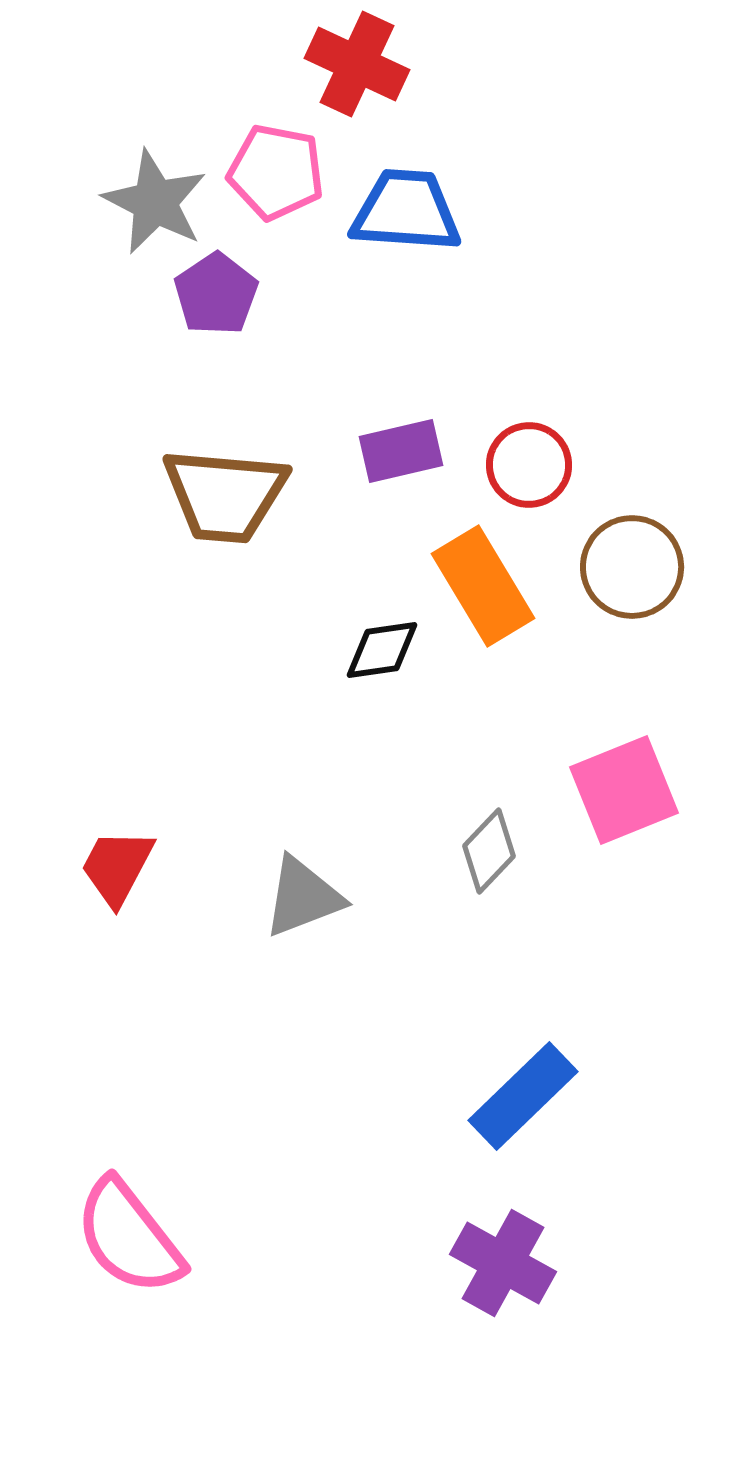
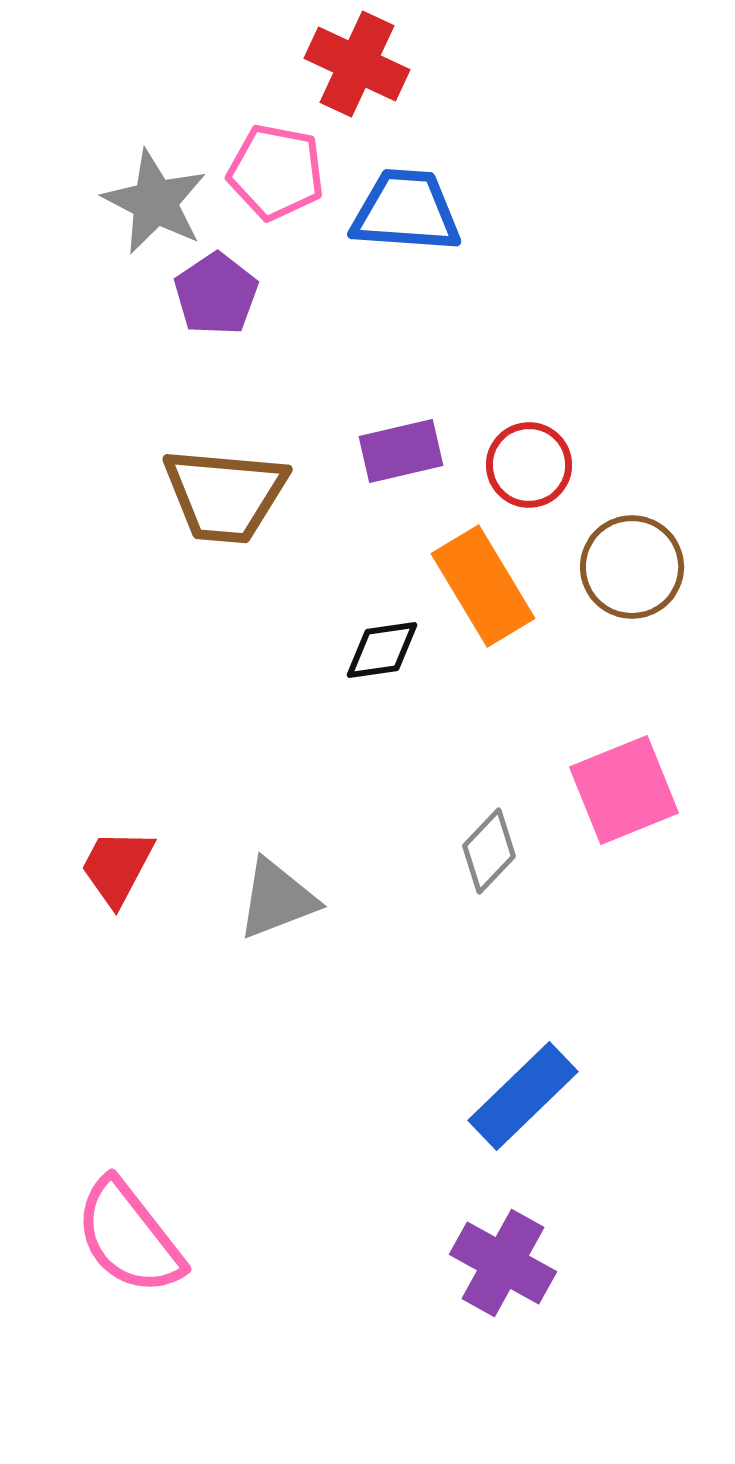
gray triangle: moved 26 px left, 2 px down
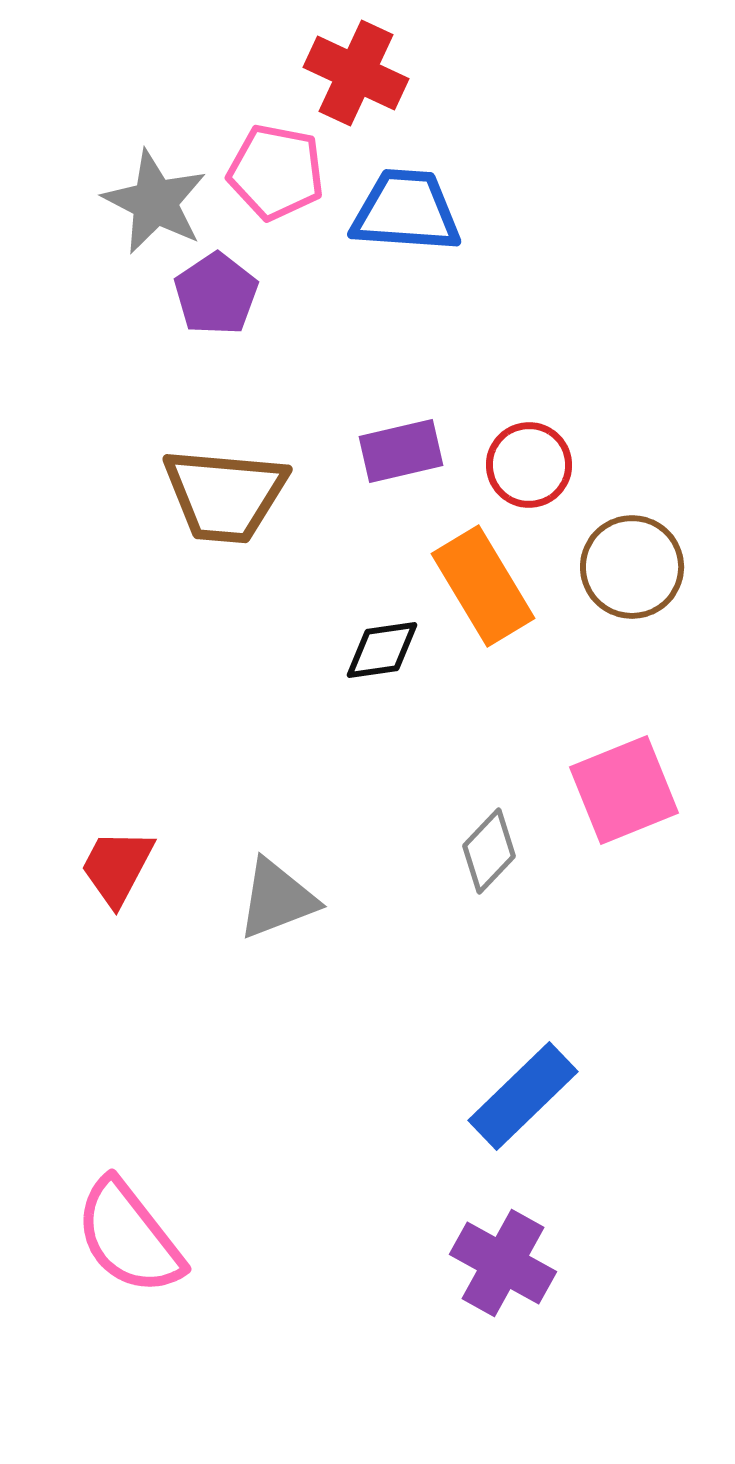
red cross: moved 1 px left, 9 px down
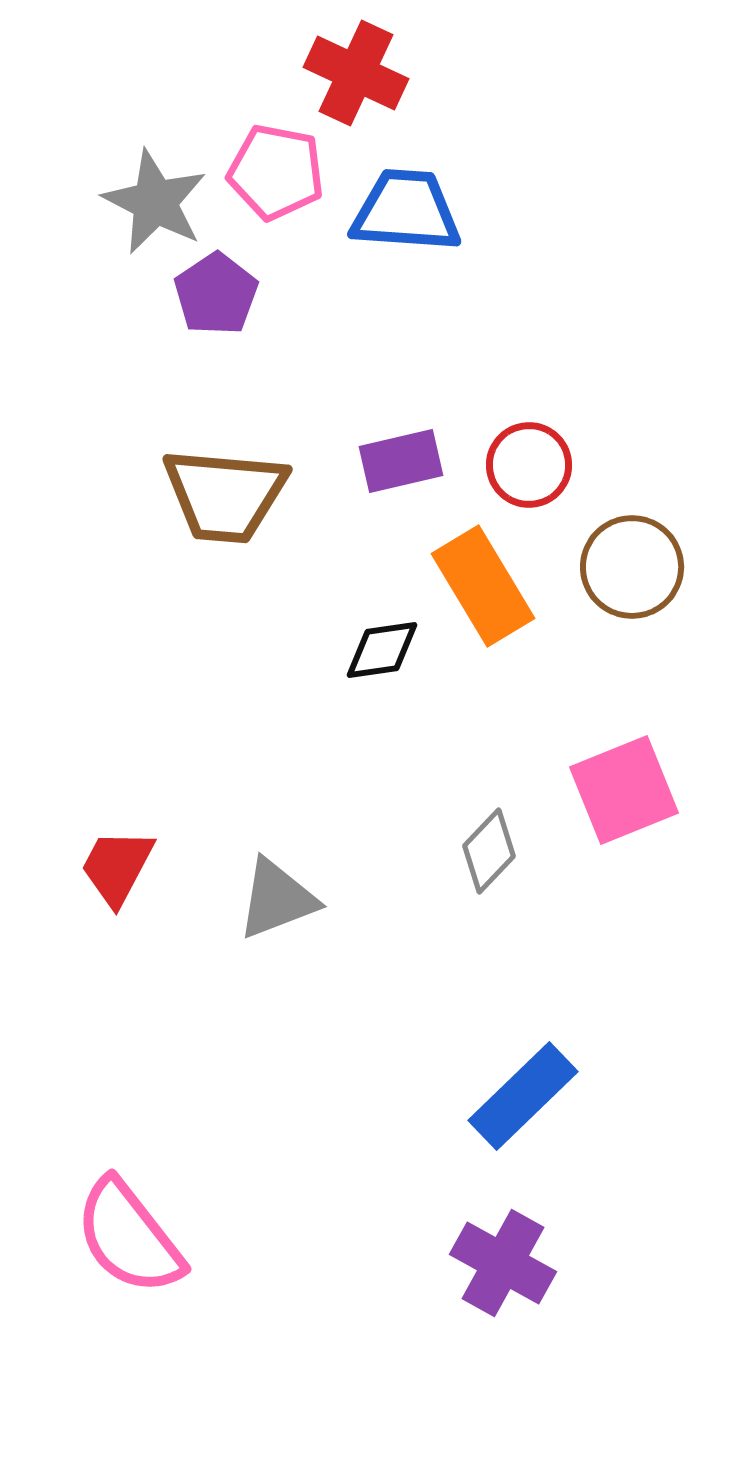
purple rectangle: moved 10 px down
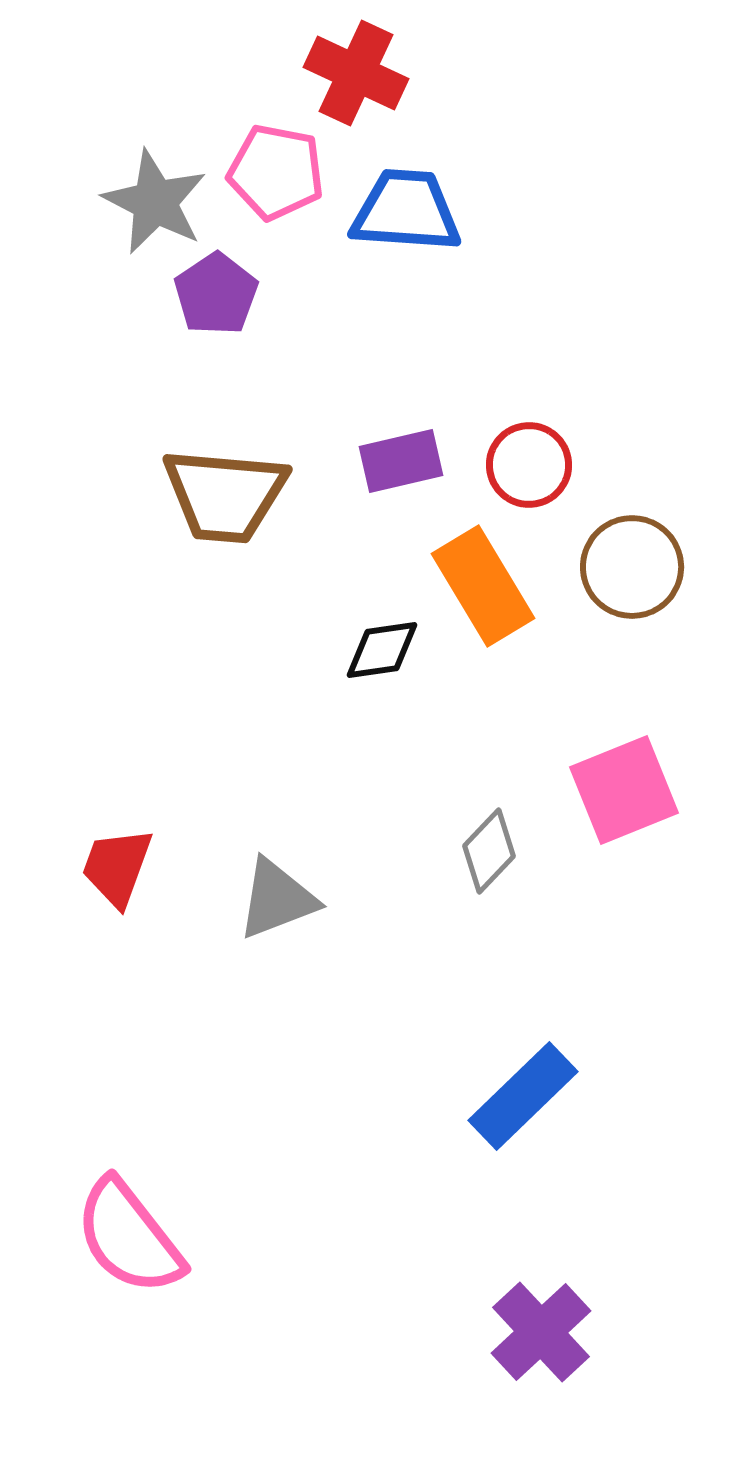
red trapezoid: rotated 8 degrees counterclockwise
purple cross: moved 38 px right, 69 px down; rotated 18 degrees clockwise
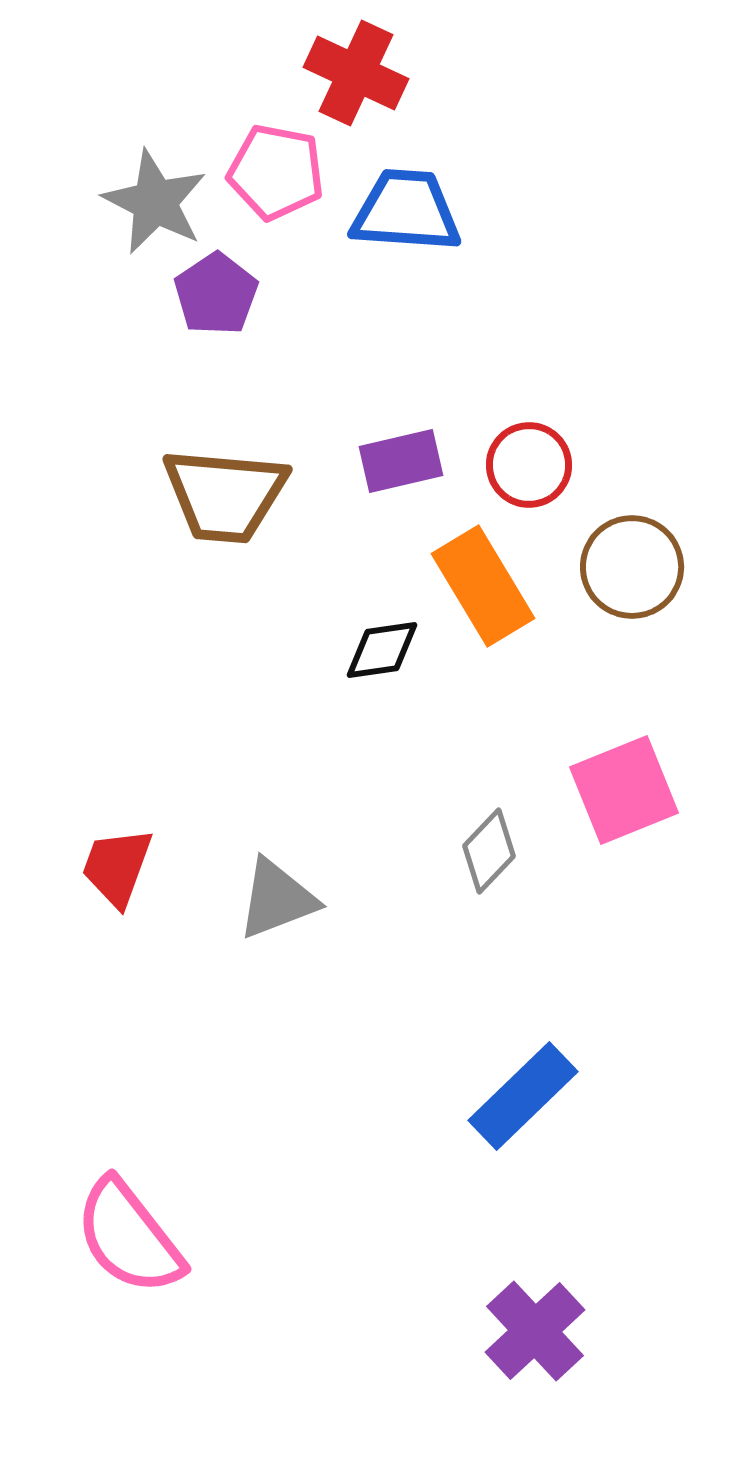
purple cross: moved 6 px left, 1 px up
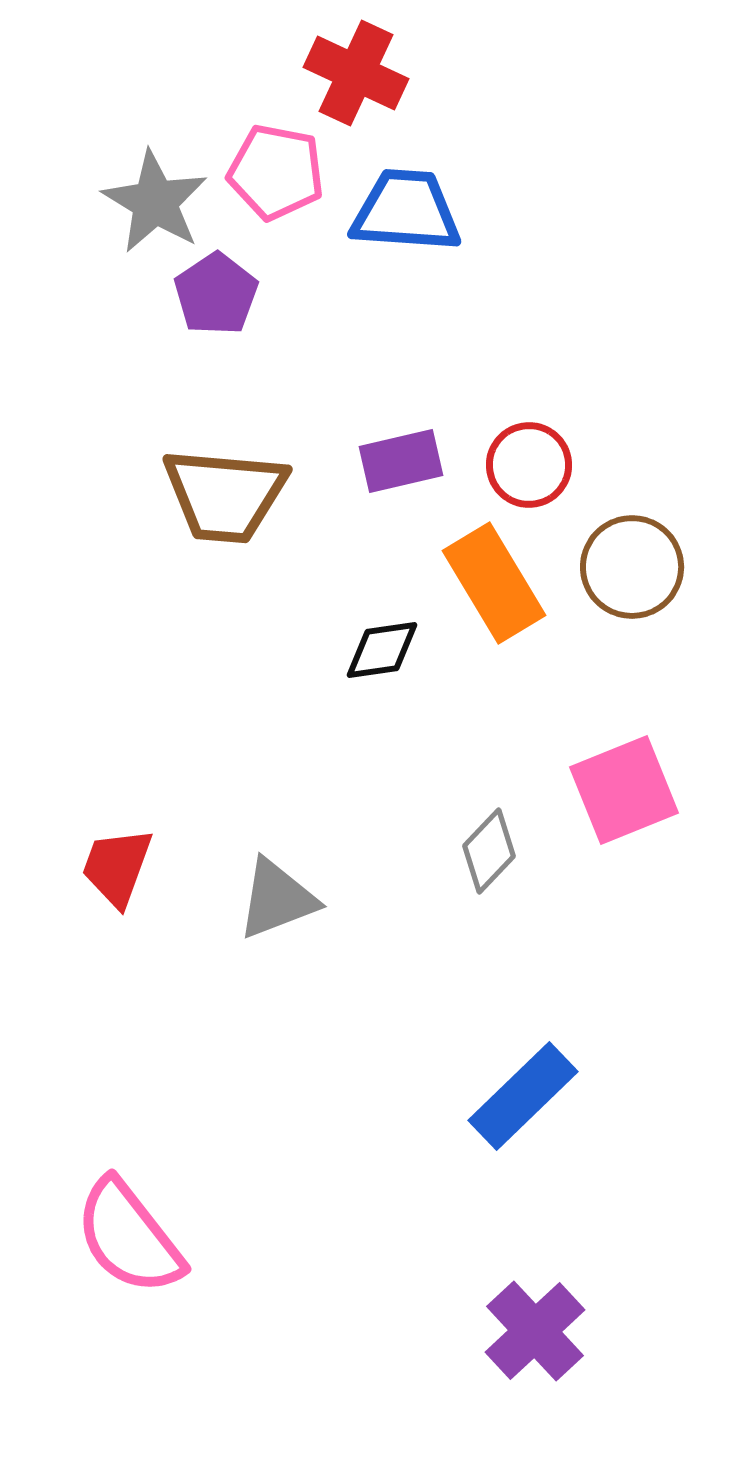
gray star: rotated 4 degrees clockwise
orange rectangle: moved 11 px right, 3 px up
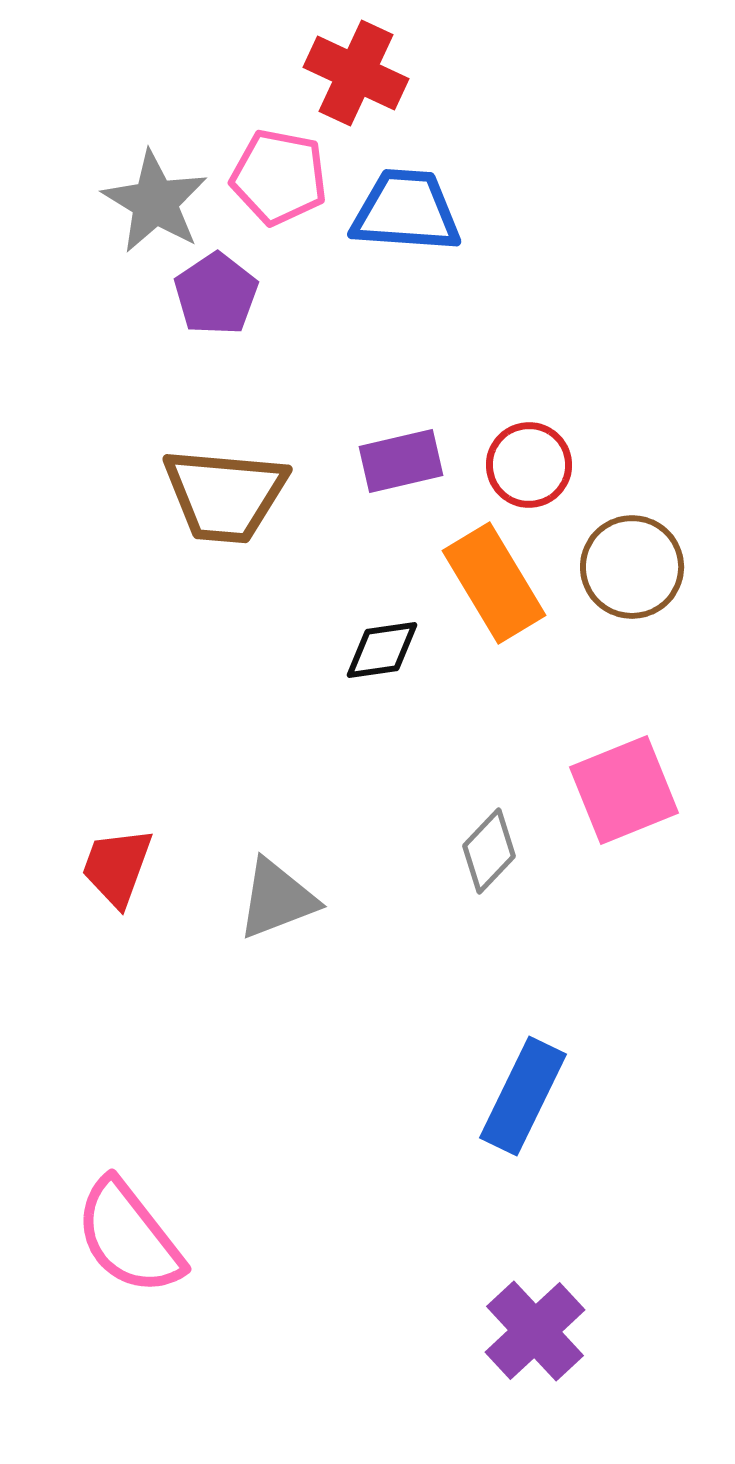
pink pentagon: moved 3 px right, 5 px down
blue rectangle: rotated 20 degrees counterclockwise
